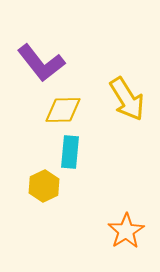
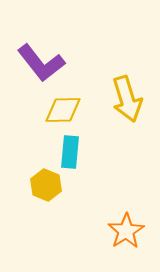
yellow arrow: rotated 15 degrees clockwise
yellow hexagon: moved 2 px right, 1 px up; rotated 12 degrees counterclockwise
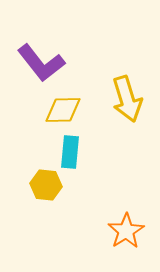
yellow hexagon: rotated 16 degrees counterclockwise
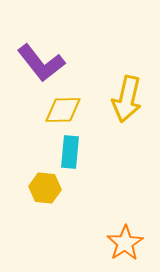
yellow arrow: rotated 30 degrees clockwise
yellow hexagon: moved 1 px left, 3 px down
orange star: moved 1 px left, 12 px down
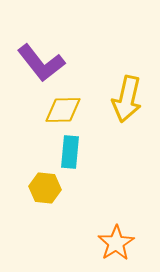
orange star: moved 9 px left
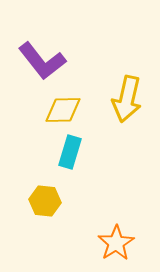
purple L-shape: moved 1 px right, 2 px up
cyan rectangle: rotated 12 degrees clockwise
yellow hexagon: moved 13 px down
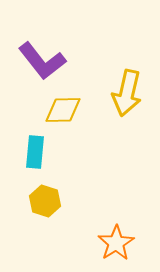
yellow arrow: moved 6 px up
cyan rectangle: moved 35 px left; rotated 12 degrees counterclockwise
yellow hexagon: rotated 12 degrees clockwise
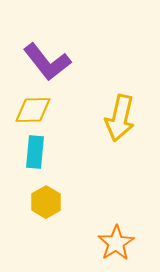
purple L-shape: moved 5 px right, 1 px down
yellow arrow: moved 7 px left, 25 px down
yellow diamond: moved 30 px left
yellow hexagon: moved 1 px right, 1 px down; rotated 12 degrees clockwise
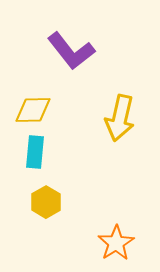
purple L-shape: moved 24 px right, 11 px up
